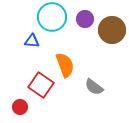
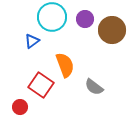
blue triangle: rotated 42 degrees counterclockwise
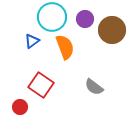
orange semicircle: moved 18 px up
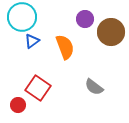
cyan circle: moved 30 px left
brown circle: moved 1 px left, 2 px down
red square: moved 3 px left, 3 px down
red circle: moved 2 px left, 2 px up
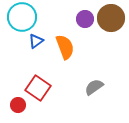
brown circle: moved 14 px up
blue triangle: moved 4 px right
gray semicircle: rotated 108 degrees clockwise
